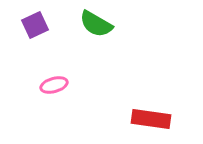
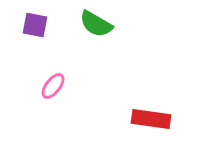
purple square: rotated 36 degrees clockwise
pink ellipse: moved 1 px left, 1 px down; rotated 36 degrees counterclockwise
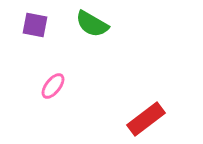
green semicircle: moved 4 px left
red rectangle: moved 5 px left; rotated 45 degrees counterclockwise
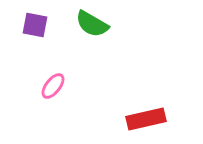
red rectangle: rotated 24 degrees clockwise
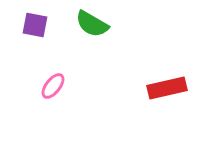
red rectangle: moved 21 px right, 31 px up
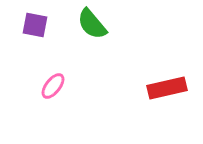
green semicircle: rotated 20 degrees clockwise
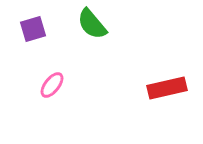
purple square: moved 2 px left, 4 px down; rotated 28 degrees counterclockwise
pink ellipse: moved 1 px left, 1 px up
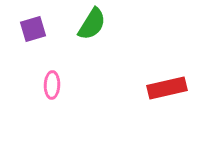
green semicircle: rotated 108 degrees counterclockwise
pink ellipse: rotated 36 degrees counterclockwise
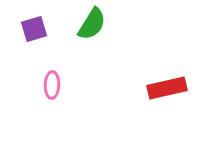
purple square: moved 1 px right
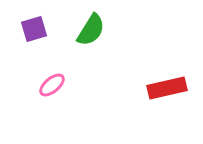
green semicircle: moved 1 px left, 6 px down
pink ellipse: rotated 48 degrees clockwise
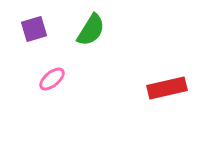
pink ellipse: moved 6 px up
